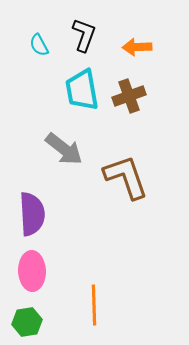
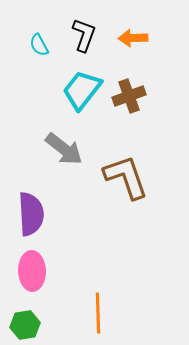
orange arrow: moved 4 px left, 9 px up
cyan trapezoid: rotated 48 degrees clockwise
purple semicircle: moved 1 px left
orange line: moved 4 px right, 8 px down
green hexagon: moved 2 px left, 3 px down
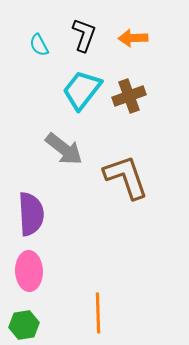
pink ellipse: moved 3 px left
green hexagon: moved 1 px left
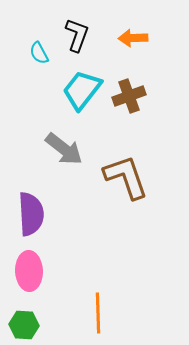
black L-shape: moved 7 px left
cyan semicircle: moved 8 px down
green hexagon: rotated 12 degrees clockwise
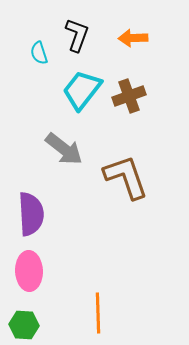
cyan semicircle: rotated 10 degrees clockwise
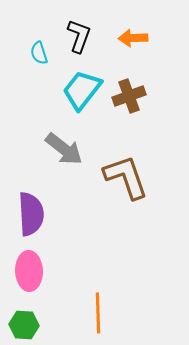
black L-shape: moved 2 px right, 1 px down
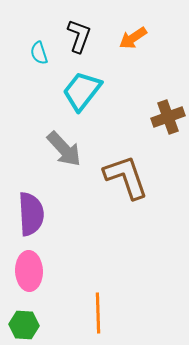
orange arrow: rotated 32 degrees counterclockwise
cyan trapezoid: moved 1 px down
brown cross: moved 39 px right, 21 px down
gray arrow: rotated 9 degrees clockwise
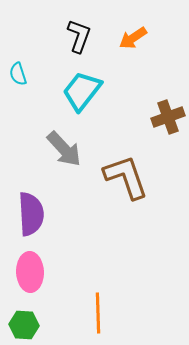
cyan semicircle: moved 21 px left, 21 px down
pink ellipse: moved 1 px right, 1 px down
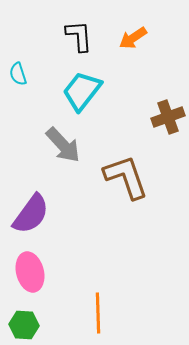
black L-shape: rotated 24 degrees counterclockwise
gray arrow: moved 1 px left, 4 px up
purple semicircle: rotated 39 degrees clockwise
pink ellipse: rotated 12 degrees counterclockwise
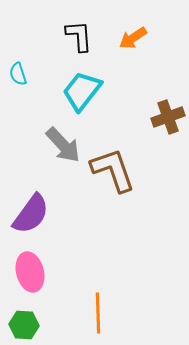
brown L-shape: moved 13 px left, 7 px up
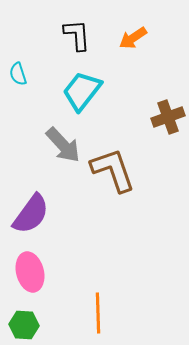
black L-shape: moved 2 px left, 1 px up
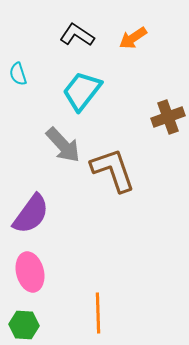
black L-shape: rotated 52 degrees counterclockwise
